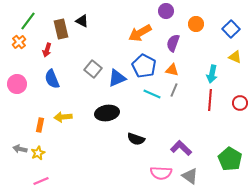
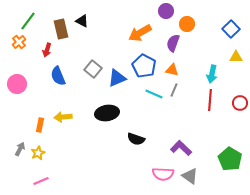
orange circle: moved 9 px left
yellow triangle: moved 1 px right; rotated 24 degrees counterclockwise
blue semicircle: moved 6 px right, 3 px up
cyan line: moved 2 px right
gray arrow: rotated 104 degrees clockwise
pink semicircle: moved 2 px right, 1 px down
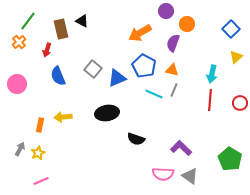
yellow triangle: rotated 40 degrees counterclockwise
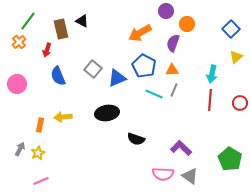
orange triangle: rotated 16 degrees counterclockwise
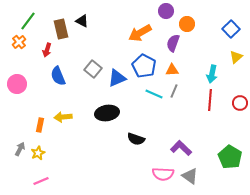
gray line: moved 1 px down
green pentagon: moved 2 px up
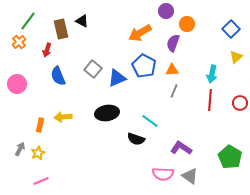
cyan line: moved 4 px left, 27 px down; rotated 12 degrees clockwise
purple L-shape: rotated 10 degrees counterclockwise
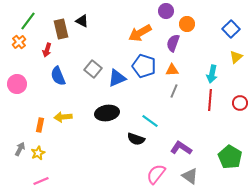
blue pentagon: rotated 10 degrees counterclockwise
pink semicircle: moved 7 px left; rotated 125 degrees clockwise
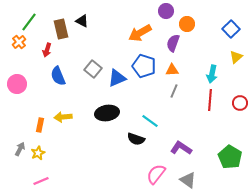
green line: moved 1 px right, 1 px down
gray triangle: moved 2 px left, 4 px down
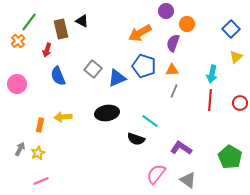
orange cross: moved 1 px left, 1 px up
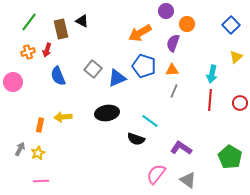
blue square: moved 4 px up
orange cross: moved 10 px right, 11 px down; rotated 24 degrees clockwise
pink circle: moved 4 px left, 2 px up
pink line: rotated 21 degrees clockwise
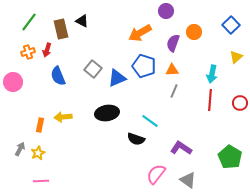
orange circle: moved 7 px right, 8 px down
